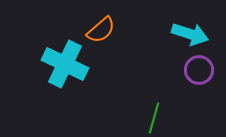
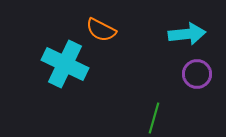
orange semicircle: rotated 68 degrees clockwise
cyan arrow: moved 3 px left; rotated 24 degrees counterclockwise
purple circle: moved 2 px left, 4 px down
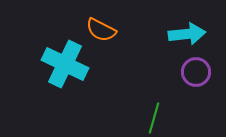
purple circle: moved 1 px left, 2 px up
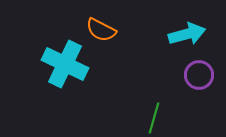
cyan arrow: rotated 9 degrees counterclockwise
purple circle: moved 3 px right, 3 px down
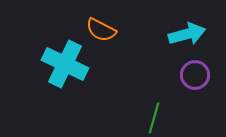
purple circle: moved 4 px left
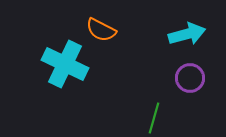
purple circle: moved 5 px left, 3 px down
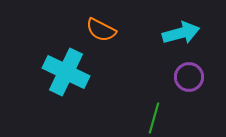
cyan arrow: moved 6 px left, 1 px up
cyan cross: moved 1 px right, 8 px down
purple circle: moved 1 px left, 1 px up
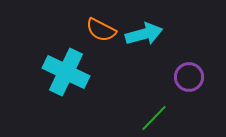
cyan arrow: moved 37 px left, 1 px down
green line: rotated 28 degrees clockwise
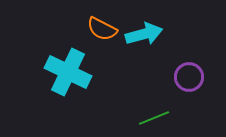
orange semicircle: moved 1 px right, 1 px up
cyan cross: moved 2 px right
green line: rotated 24 degrees clockwise
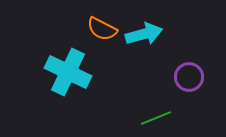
green line: moved 2 px right
